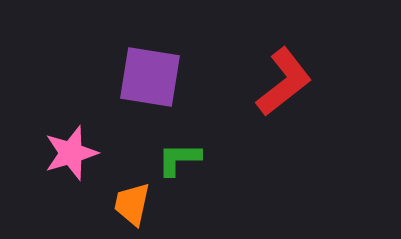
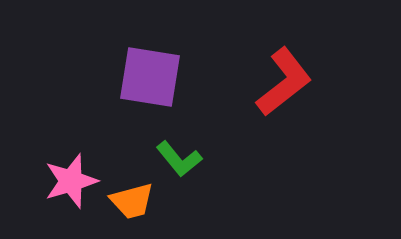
pink star: moved 28 px down
green L-shape: rotated 129 degrees counterclockwise
orange trapezoid: moved 3 px up; rotated 117 degrees counterclockwise
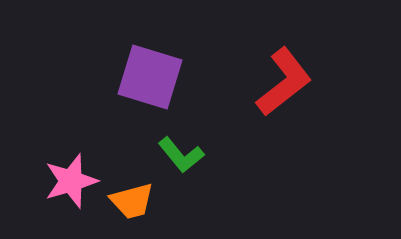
purple square: rotated 8 degrees clockwise
green L-shape: moved 2 px right, 4 px up
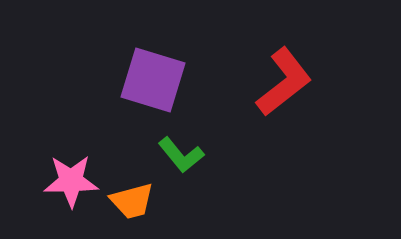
purple square: moved 3 px right, 3 px down
pink star: rotated 16 degrees clockwise
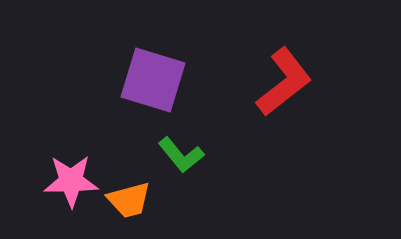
orange trapezoid: moved 3 px left, 1 px up
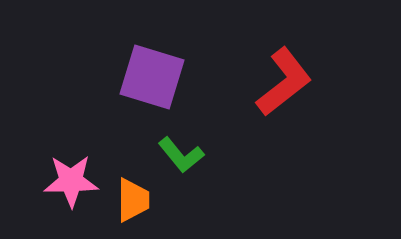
purple square: moved 1 px left, 3 px up
orange trapezoid: moved 4 px right; rotated 75 degrees counterclockwise
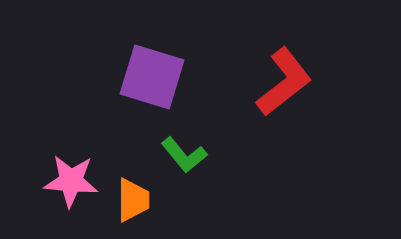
green L-shape: moved 3 px right
pink star: rotated 6 degrees clockwise
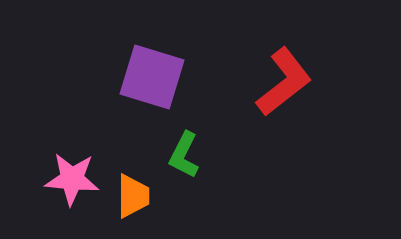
green L-shape: rotated 66 degrees clockwise
pink star: moved 1 px right, 2 px up
orange trapezoid: moved 4 px up
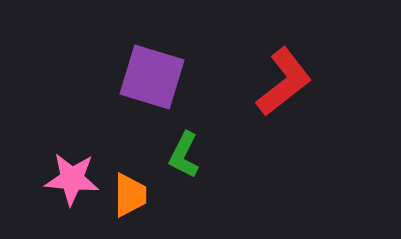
orange trapezoid: moved 3 px left, 1 px up
